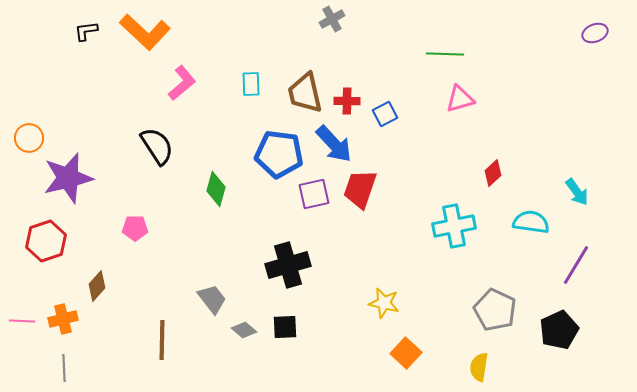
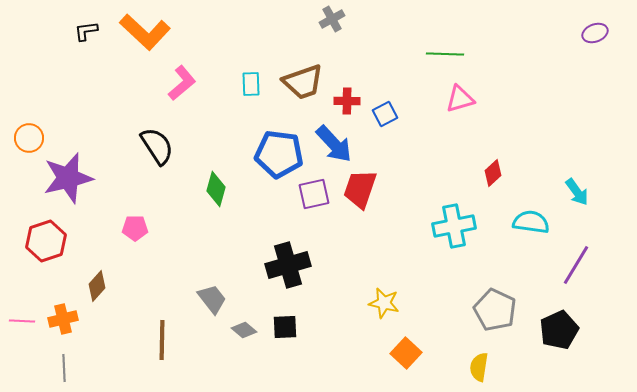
brown trapezoid: moved 2 px left, 11 px up; rotated 96 degrees counterclockwise
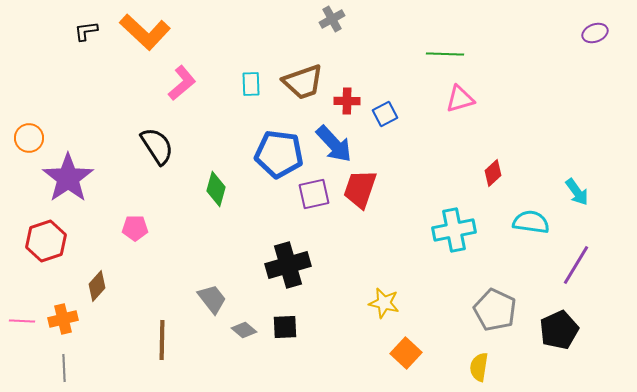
purple star: rotated 21 degrees counterclockwise
cyan cross: moved 4 px down
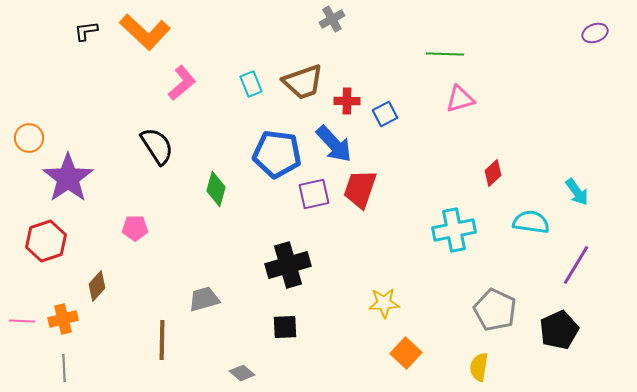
cyan rectangle: rotated 20 degrees counterclockwise
blue pentagon: moved 2 px left
gray trapezoid: moved 8 px left; rotated 68 degrees counterclockwise
yellow star: rotated 16 degrees counterclockwise
gray diamond: moved 2 px left, 43 px down
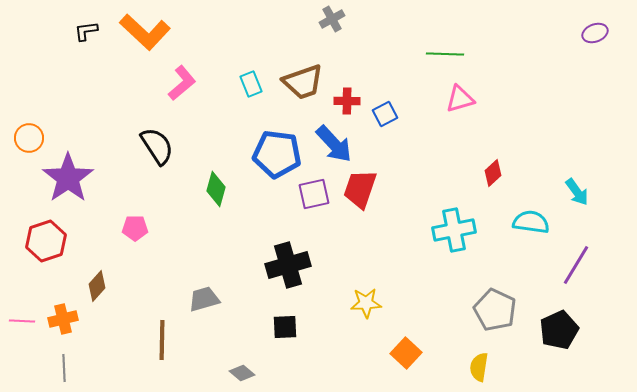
yellow star: moved 18 px left
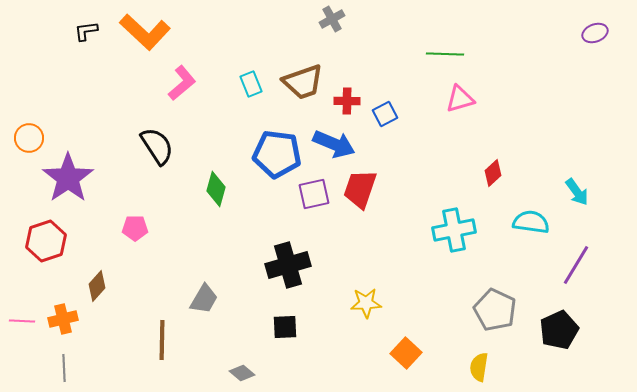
blue arrow: rotated 24 degrees counterclockwise
gray trapezoid: rotated 136 degrees clockwise
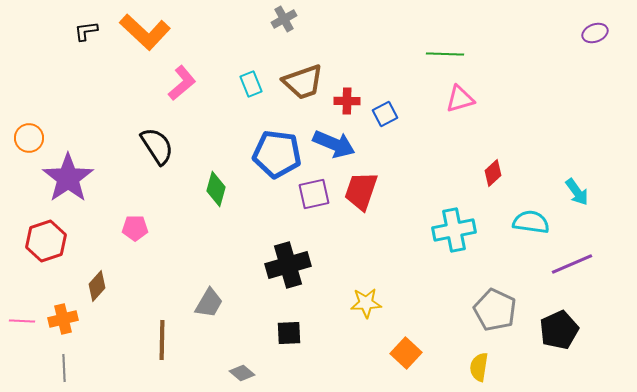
gray cross: moved 48 px left
red trapezoid: moved 1 px right, 2 px down
purple line: moved 4 px left, 1 px up; rotated 36 degrees clockwise
gray trapezoid: moved 5 px right, 4 px down
black square: moved 4 px right, 6 px down
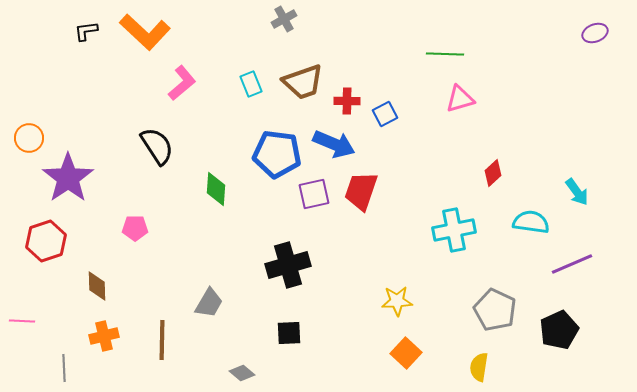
green diamond: rotated 12 degrees counterclockwise
brown diamond: rotated 44 degrees counterclockwise
yellow star: moved 31 px right, 2 px up
orange cross: moved 41 px right, 17 px down
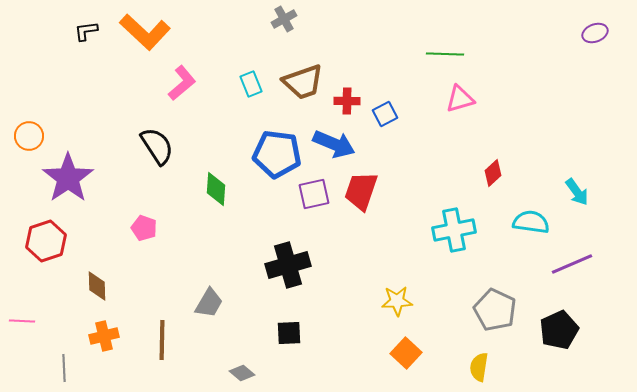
orange circle: moved 2 px up
pink pentagon: moved 9 px right; rotated 20 degrees clockwise
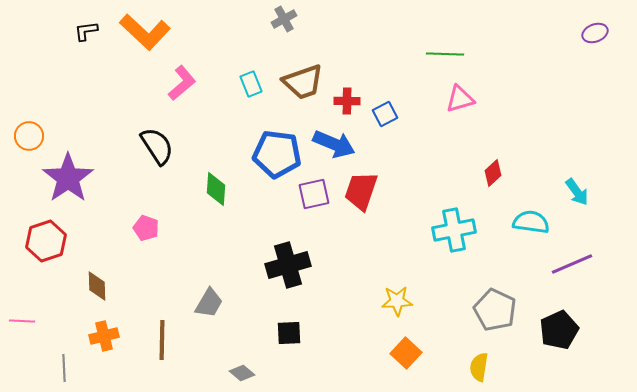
pink pentagon: moved 2 px right
